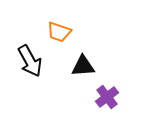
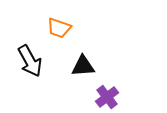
orange trapezoid: moved 4 px up
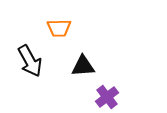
orange trapezoid: rotated 20 degrees counterclockwise
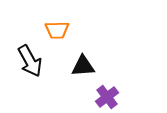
orange trapezoid: moved 2 px left, 2 px down
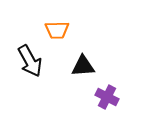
purple cross: rotated 25 degrees counterclockwise
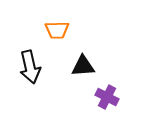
black arrow: moved 6 px down; rotated 16 degrees clockwise
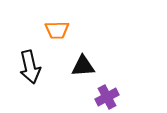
purple cross: rotated 35 degrees clockwise
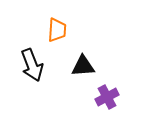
orange trapezoid: rotated 85 degrees counterclockwise
black arrow: moved 2 px right, 2 px up; rotated 8 degrees counterclockwise
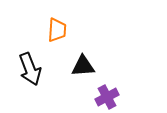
black arrow: moved 2 px left, 4 px down
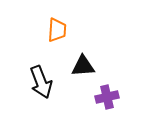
black arrow: moved 11 px right, 13 px down
purple cross: rotated 15 degrees clockwise
